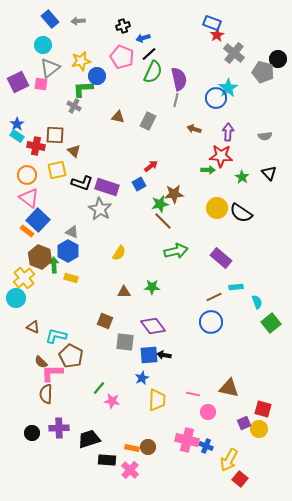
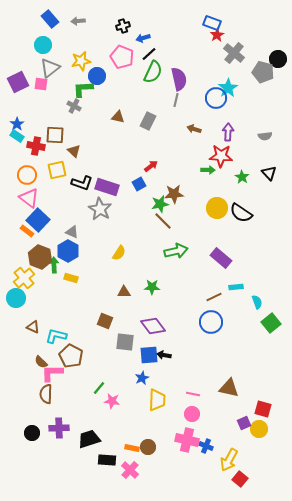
pink circle at (208, 412): moved 16 px left, 2 px down
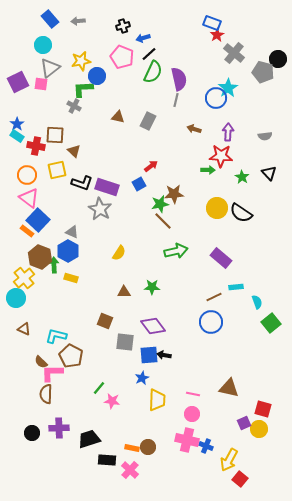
brown triangle at (33, 327): moved 9 px left, 2 px down
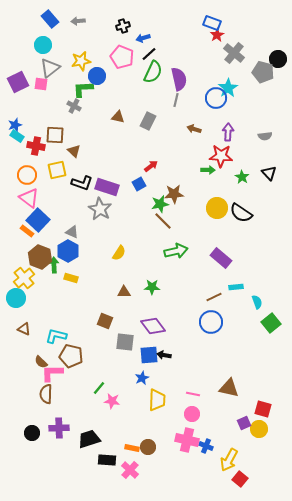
blue star at (17, 124): moved 2 px left, 1 px down; rotated 16 degrees clockwise
brown pentagon at (71, 356): rotated 15 degrees counterclockwise
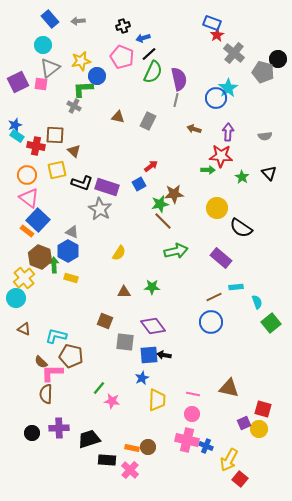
black semicircle at (241, 213): moved 15 px down
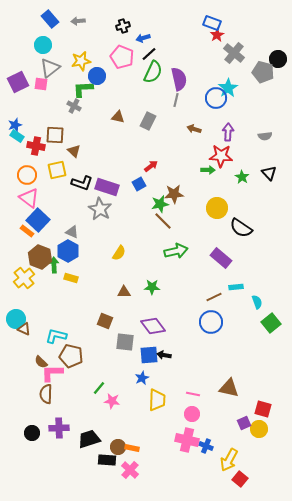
cyan circle at (16, 298): moved 21 px down
brown circle at (148, 447): moved 30 px left
